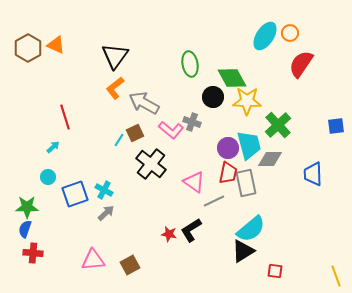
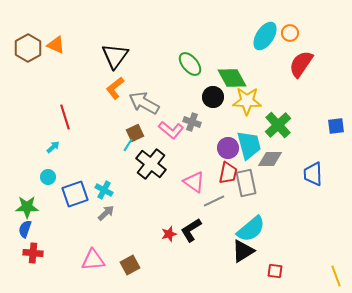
green ellipse at (190, 64): rotated 30 degrees counterclockwise
cyan line at (119, 140): moved 9 px right, 5 px down
red star at (169, 234): rotated 28 degrees counterclockwise
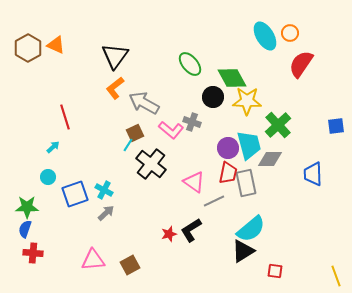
cyan ellipse at (265, 36): rotated 64 degrees counterclockwise
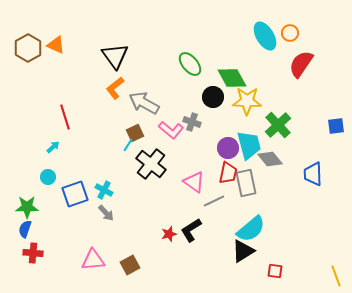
black triangle at (115, 56): rotated 12 degrees counterclockwise
gray diamond at (270, 159): rotated 50 degrees clockwise
gray arrow at (106, 213): rotated 90 degrees clockwise
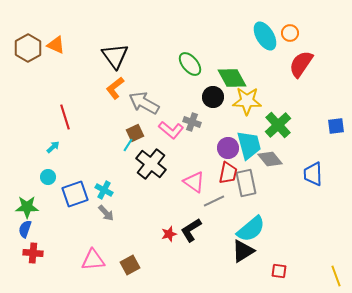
red square at (275, 271): moved 4 px right
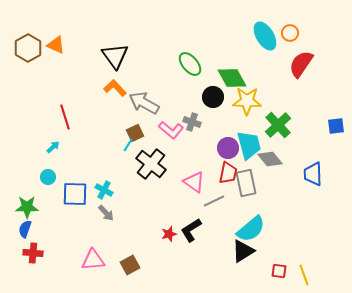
orange L-shape at (115, 88): rotated 85 degrees clockwise
blue square at (75, 194): rotated 20 degrees clockwise
yellow line at (336, 276): moved 32 px left, 1 px up
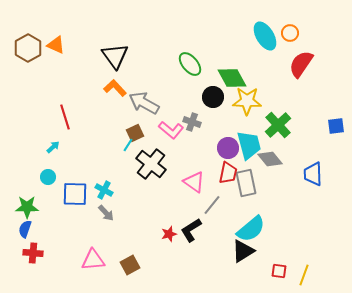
gray line at (214, 201): moved 2 px left, 4 px down; rotated 25 degrees counterclockwise
yellow line at (304, 275): rotated 40 degrees clockwise
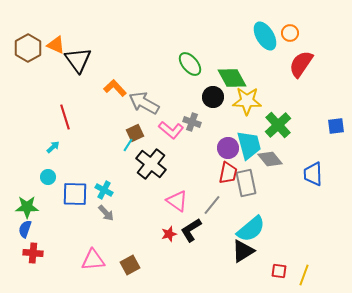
black triangle at (115, 56): moved 37 px left, 4 px down
pink triangle at (194, 182): moved 17 px left, 19 px down
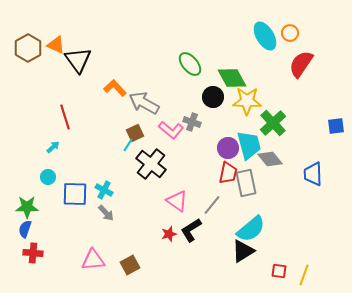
green cross at (278, 125): moved 5 px left, 2 px up
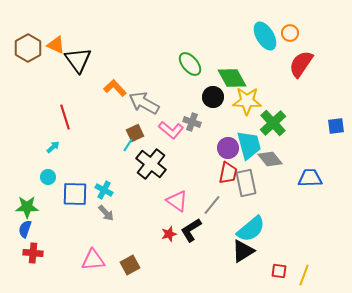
blue trapezoid at (313, 174): moved 3 px left, 4 px down; rotated 90 degrees clockwise
